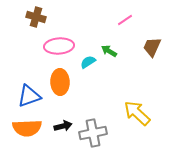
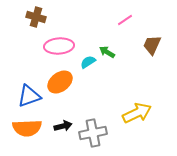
brown trapezoid: moved 2 px up
green arrow: moved 2 px left, 1 px down
orange ellipse: rotated 55 degrees clockwise
yellow arrow: rotated 112 degrees clockwise
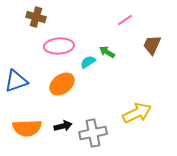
orange ellipse: moved 2 px right, 2 px down
blue triangle: moved 13 px left, 15 px up
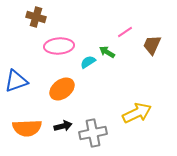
pink line: moved 12 px down
orange ellipse: moved 5 px down
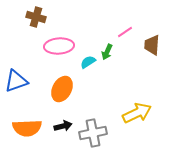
brown trapezoid: rotated 20 degrees counterclockwise
green arrow: rotated 98 degrees counterclockwise
orange ellipse: rotated 25 degrees counterclockwise
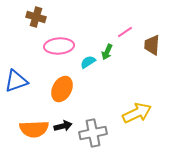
orange semicircle: moved 7 px right, 1 px down
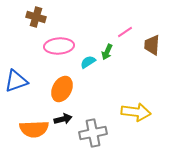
yellow arrow: moved 1 px left, 1 px up; rotated 32 degrees clockwise
black arrow: moved 7 px up
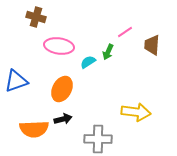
pink ellipse: rotated 12 degrees clockwise
green arrow: moved 1 px right
gray cross: moved 5 px right, 6 px down; rotated 12 degrees clockwise
